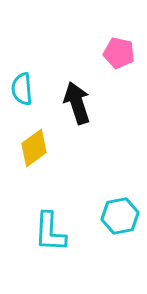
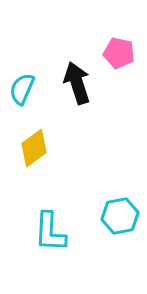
cyan semicircle: rotated 28 degrees clockwise
black arrow: moved 20 px up
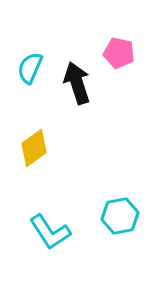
cyan semicircle: moved 8 px right, 21 px up
cyan L-shape: rotated 36 degrees counterclockwise
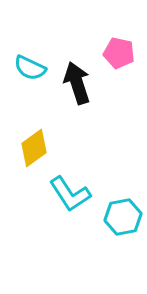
cyan semicircle: rotated 88 degrees counterclockwise
cyan hexagon: moved 3 px right, 1 px down
cyan L-shape: moved 20 px right, 38 px up
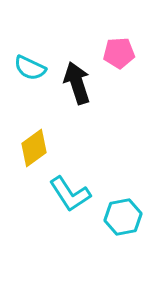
pink pentagon: rotated 16 degrees counterclockwise
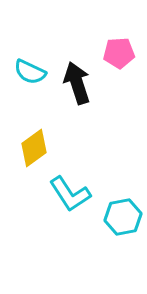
cyan semicircle: moved 4 px down
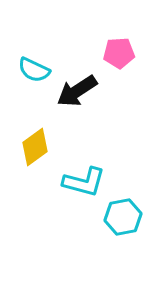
cyan semicircle: moved 4 px right, 2 px up
black arrow: moved 8 px down; rotated 105 degrees counterclockwise
yellow diamond: moved 1 px right, 1 px up
cyan L-shape: moved 14 px right, 12 px up; rotated 42 degrees counterclockwise
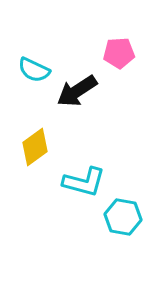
cyan hexagon: rotated 21 degrees clockwise
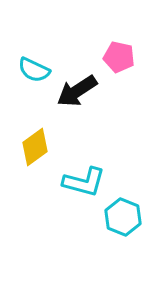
pink pentagon: moved 4 px down; rotated 16 degrees clockwise
cyan hexagon: rotated 12 degrees clockwise
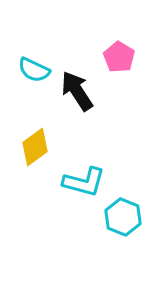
pink pentagon: rotated 20 degrees clockwise
black arrow: rotated 90 degrees clockwise
